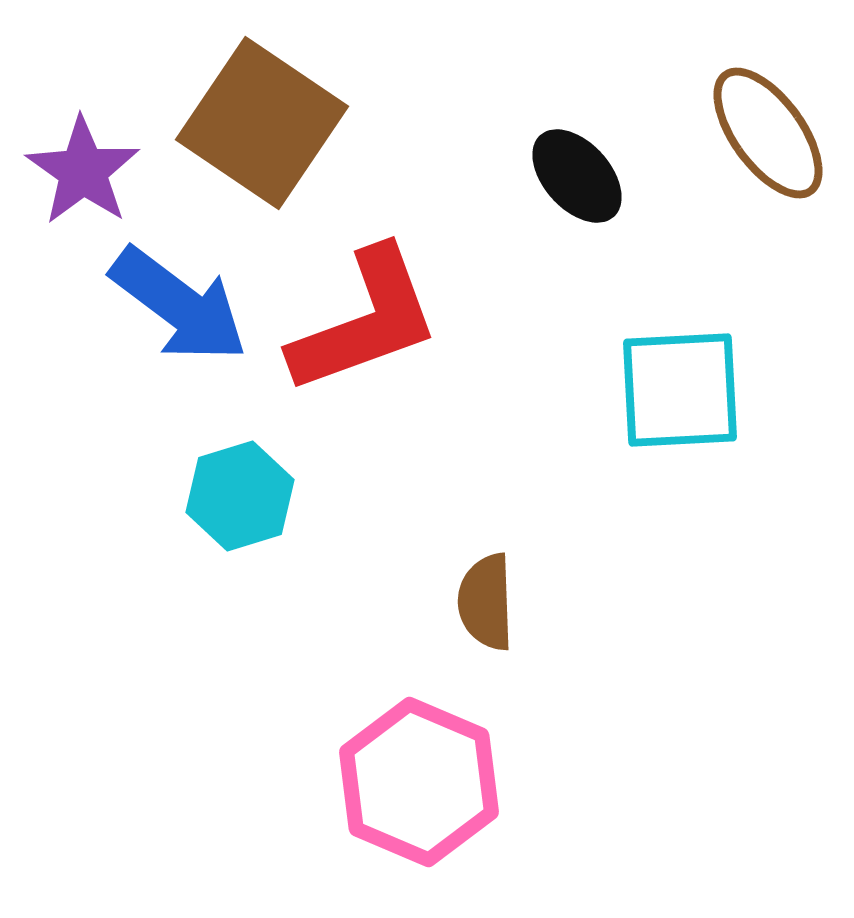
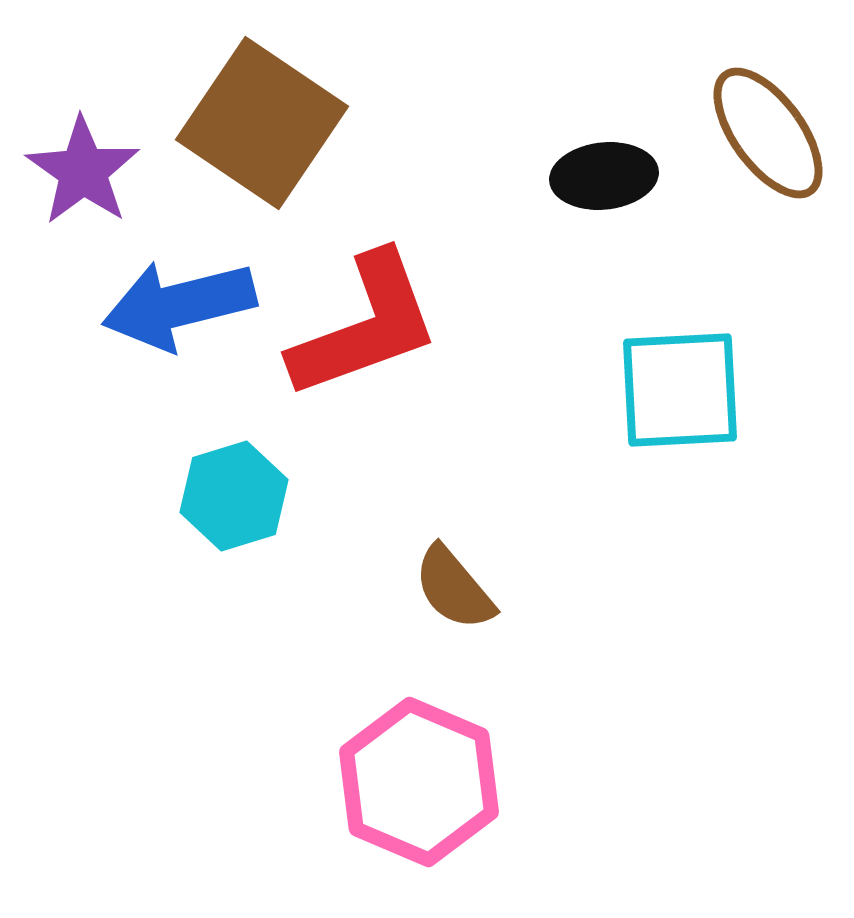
black ellipse: moved 27 px right; rotated 54 degrees counterclockwise
blue arrow: rotated 129 degrees clockwise
red L-shape: moved 5 px down
cyan hexagon: moved 6 px left
brown semicircle: moved 32 px left, 14 px up; rotated 38 degrees counterclockwise
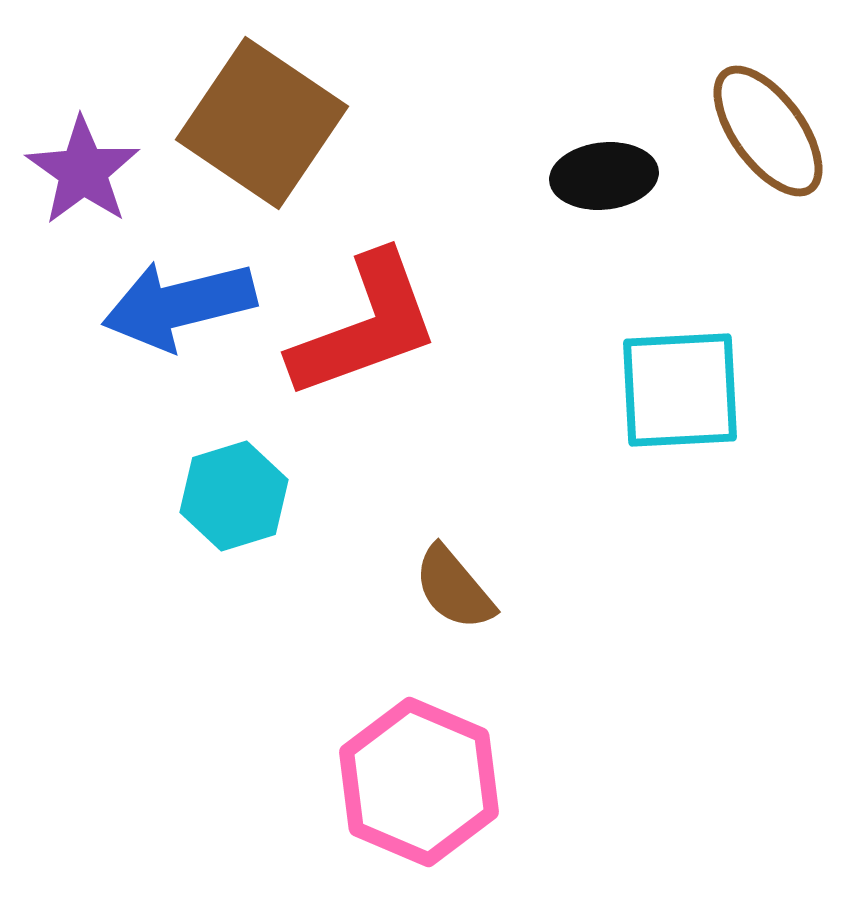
brown ellipse: moved 2 px up
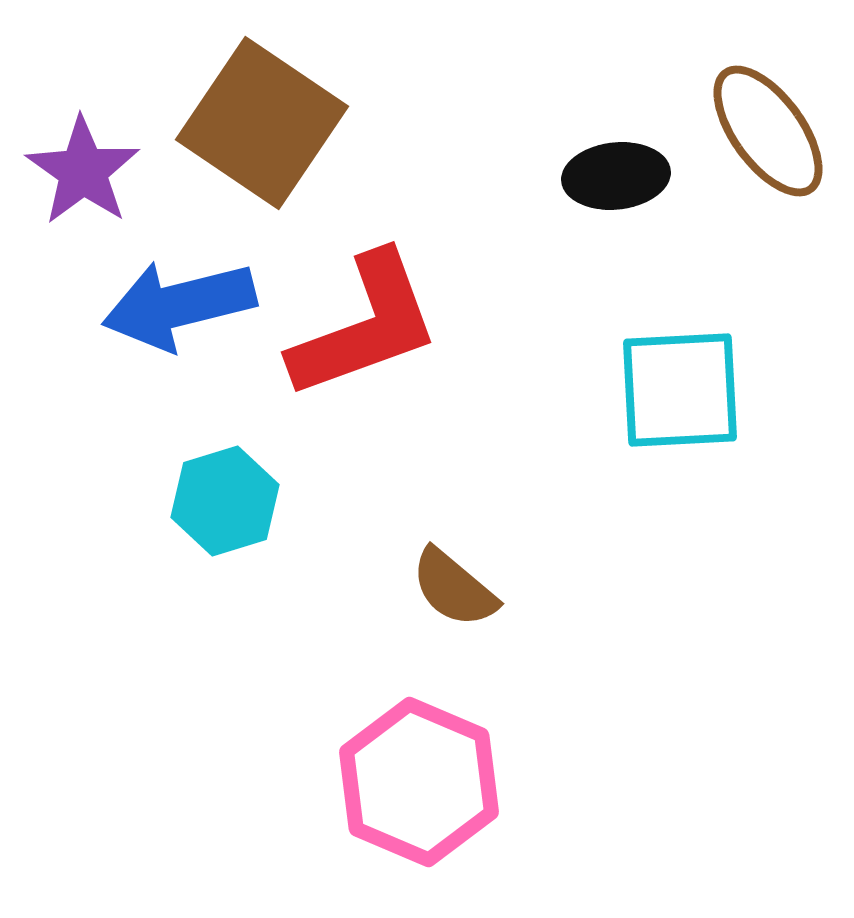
black ellipse: moved 12 px right
cyan hexagon: moved 9 px left, 5 px down
brown semicircle: rotated 10 degrees counterclockwise
